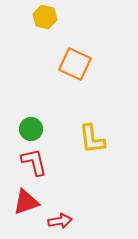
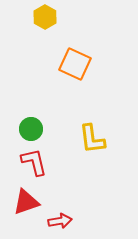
yellow hexagon: rotated 15 degrees clockwise
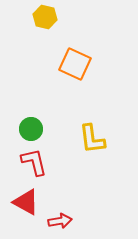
yellow hexagon: rotated 15 degrees counterclockwise
red triangle: rotated 48 degrees clockwise
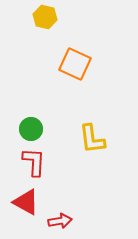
red L-shape: rotated 16 degrees clockwise
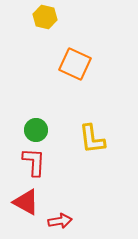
green circle: moved 5 px right, 1 px down
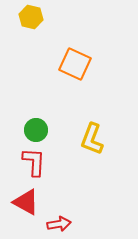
yellow hexagon: moved 14 px left
yellow L-shape: rotated 28 degrees clockwise
red arrow: moved 1 px left, 3 px down
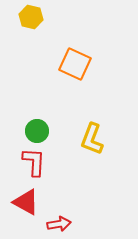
green circle: moved 1 px right, 1 px down
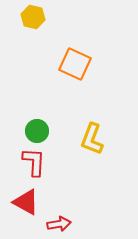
yellow hexagon: moved 2 px right
